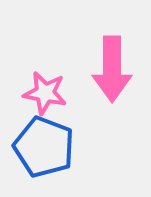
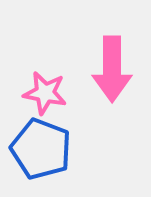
blue pentagon: moved 3 px left, 2 px down
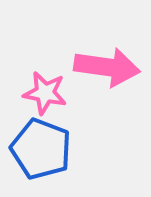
pink arrow: moved 5 px left, 2 px up; rotated 82 degrees counterclockwise
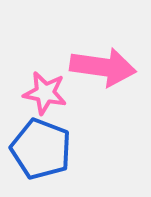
pink arrow: moved 4 px left
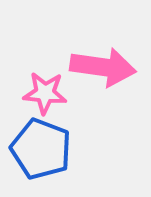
pink star: rotated 6 degrees counterclockwise
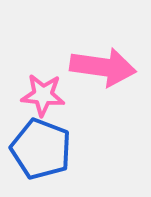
pink star: moved 2 px left, 2 px down
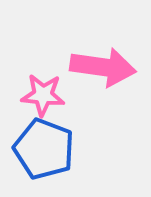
blue pentagon: moved 3 px right
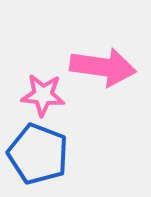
blue pentagon: moved 6 px left, 5 px down
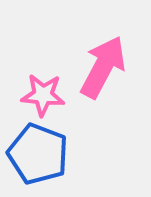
pink arrow: rotated 70 degrees counterclockwise
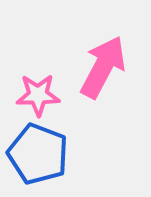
pink star: moved 5 px left; rotated 6 degrees counterclockwise
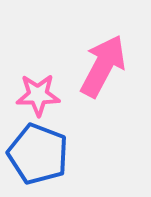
pink arrow: moved 1 px up
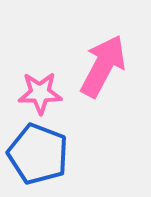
pink star: moved 2 px right, 2 px up
